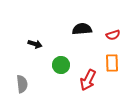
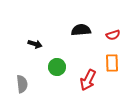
black semicircle: moved 1 px left, 1 px down
green circle: moved 4 px left, 2 px down
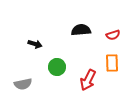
gray semicircle: moved 1 px right; rotated 84 degrees clockwise
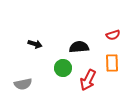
black semicircle: moved 2 px left, 17 px down
green circle: moved 6 px right, 1 px down
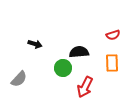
black semicircle: moved 5 px down
red arrow: moved 3 px left, 7 px down
gray semicircle: moved 4 px left, 5 px up; rotated 36 degrees counterclockwise
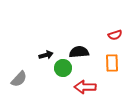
red semicircle: moved 2 px right
black arrow: moved 11 px right, 11 px down; rotated 32 degrees counterclockwise
red arrow: rotated 65 degrees clockwise
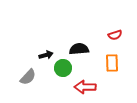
black semicircle: moved 3 px up
gray semicircle: moved 9 px right, 2 px up
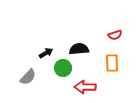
black arrow: moved 2 px up; rotated 16 degrees counterclockwise
